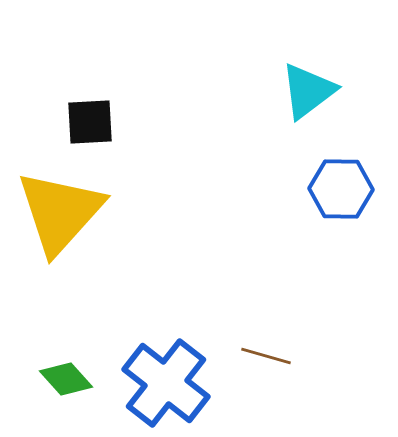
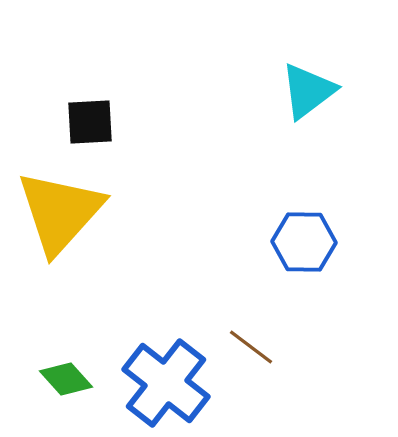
blue hexagon: moved 37 px left, 53 px down
brown line: moved 15 px left, 9 px up; rotated 21 degrees clockwise
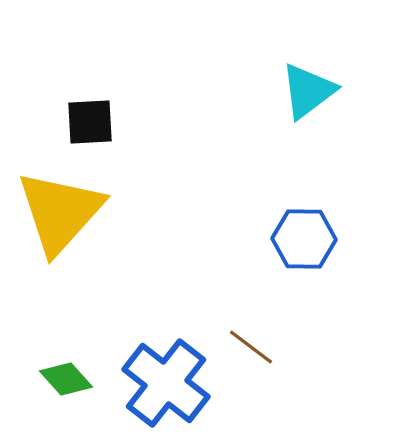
blue hexagon: moved 3 px up
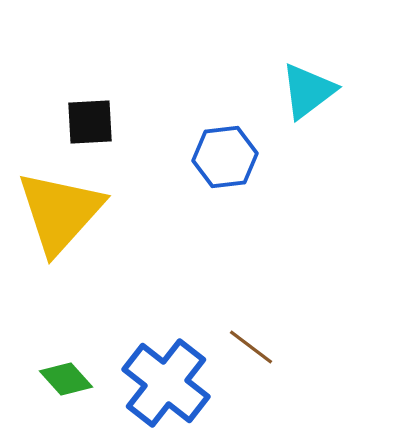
blue hexagon: moved 79 px left, 82 px up; rotated 8 degrees counterclockwise
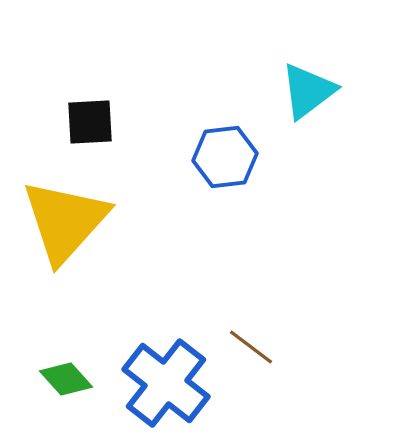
yellow triangle: moved 5 px right, 9 px down
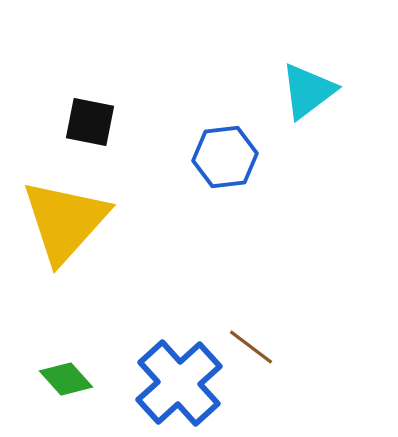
black square: rotated 14 degrees clockwise
blue cross: moved 13 px right; rotated 10 degrees clockwise
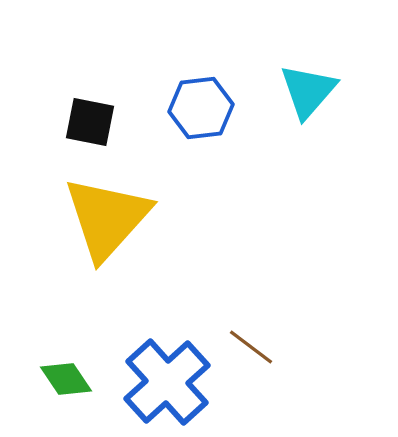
cyan triangle: rotated 12 degrees counterclockwise
blue hexagon: moved 24 px left, 49 px up
yellow triangle: moved 42 px right, 3 px up
green diamond: rotated 8 degrees clockwise
blue cross: moved 12 px left, 1 px up
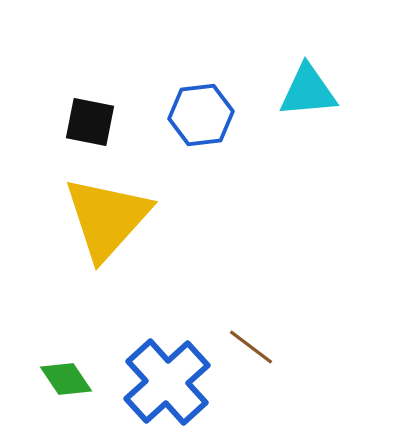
cyan triangle: rotated 44 degrees clockwise
blue hexagon: moved 7 px down
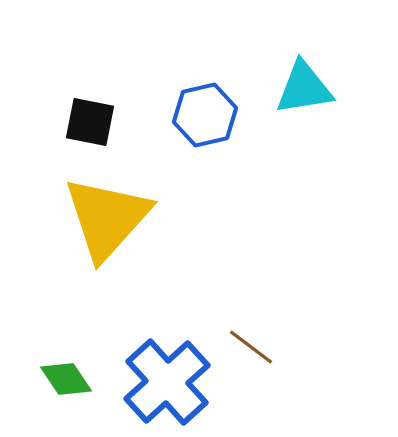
cyan triangle: moved 4 px left, 3 px up; rotated 4 degrees counterclockwise
blue hexagon: moved 4 px right; rotated 6 degrees counterclockwise
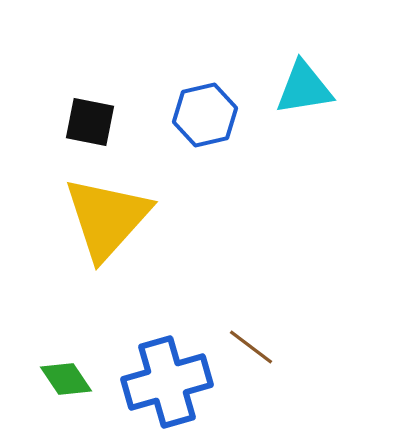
blue cross: rotated 26 degrees clockwise
